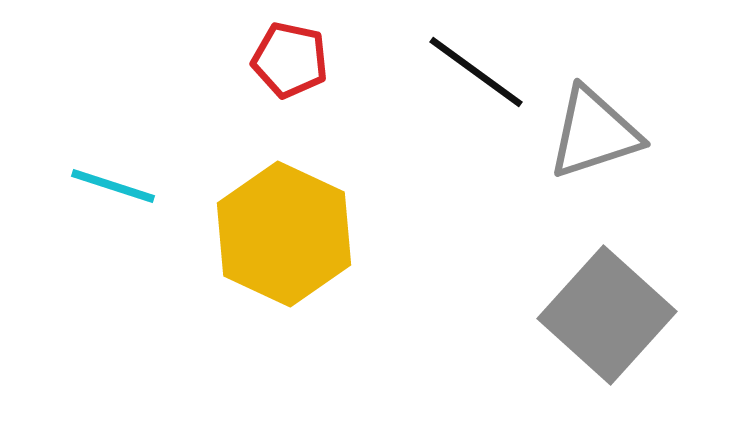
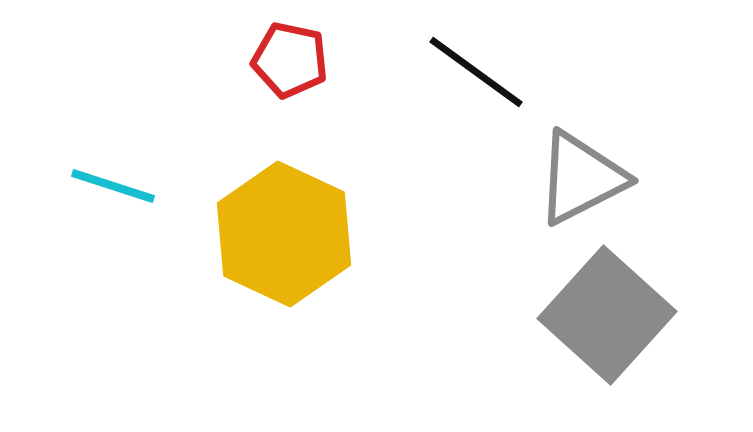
gray triangle: moved 13 px left, 45 px down; rotated 9 degrees counterclockwise
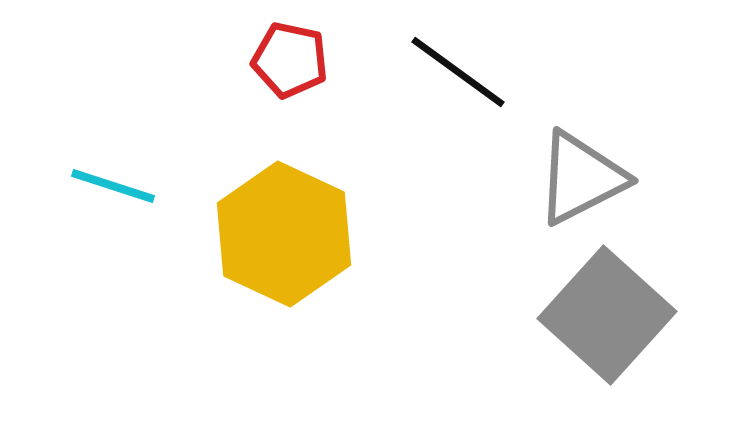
black line: moved 18 px left
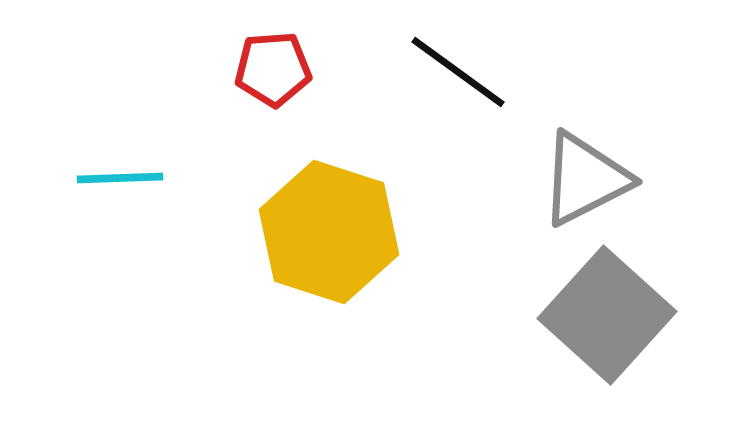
red pentagon: moved 17 px left, 9 px down; rotated 16 degrees counterclockwise
gray triangle: moved 4 px right, 1 px down
cyan line: moved 7 px right, 8 px up; rotated 20 degrees counterclockwise
yellow hexagon: moved 45 px right, 2 px up; rotated 7 degrees counterclockwise
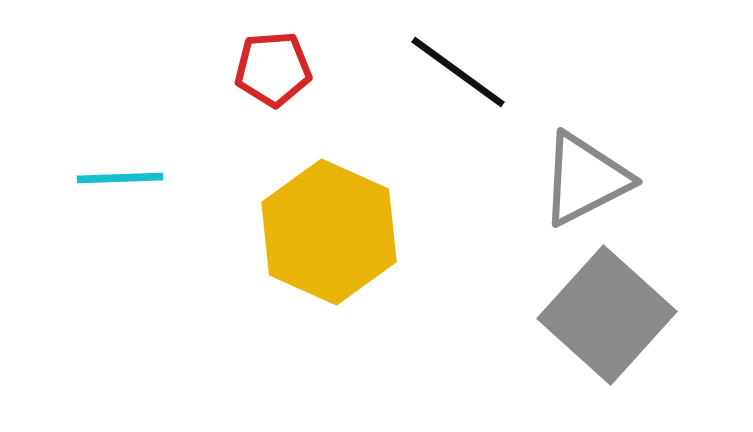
yellow hexagon: rotated 6 degrees clockwise
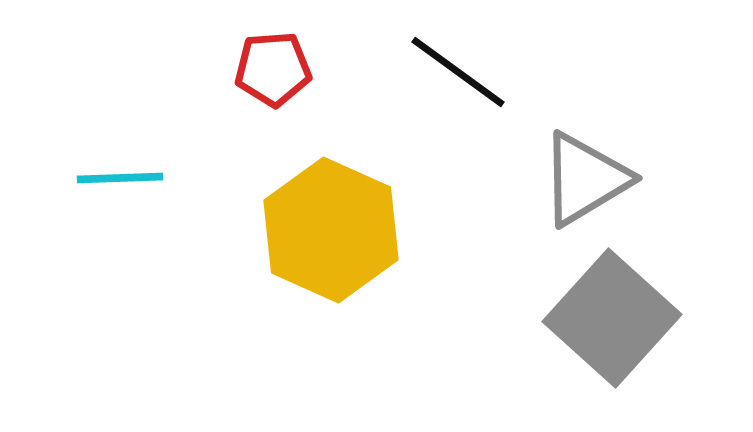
gray triangle: rotated 4 degrees counterclockwise
yellow hexagon: moved 2 px right, 2 px up
gray square: moved 5 px right, 3 px down
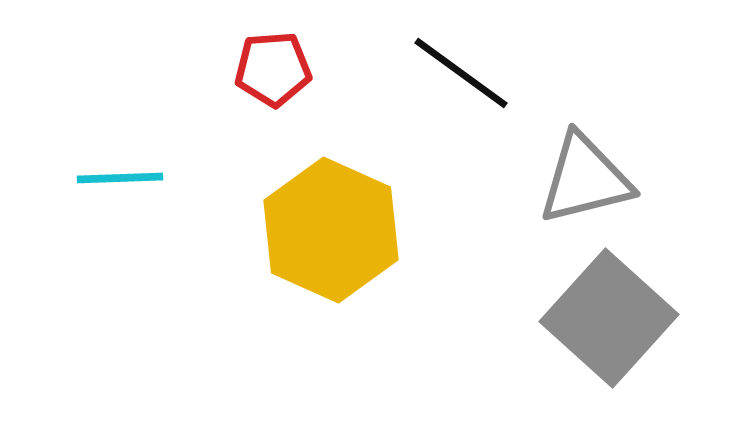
black line: moved 3 px right, 1 px down
gray triangle: rotated 17 degrees clockwise
gray square: moved 3 px left
